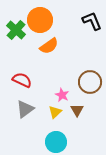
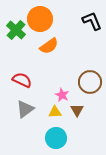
orange circle: moved 1 px up
yellow triangle: rotated 40 degrees clockwise
cyan circle: moved 4 px up
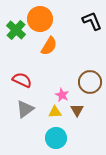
orange semicircle: rotated 24 degrees counterclockwise
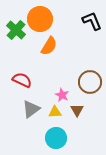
gray triangle: moved 6 px right
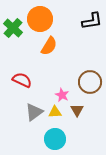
black L-shape: rotated 105 degrees clockwise
green cross: moved 3 px left, 2 px up
gray triangle: moved 3 px right, 3 px down
cyan circle: moved 1 px left, 1 px down
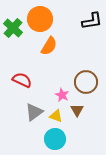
brown circle: moved 4 px left
yellow triangle: moved 1 px right, 4 px down; rotated 24 degrees clockwise
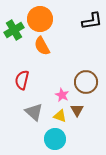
green cross: moved 1 px right, 2 px down; rotated 18 degrees clockwise
orange semicircle: moved 7 px left; rotated 120 degrees clockwise
red semicircle: rotated 102 degrees counterclockwise
gray triangle: rotated 42 degrees counterclockwise
yellow triangle: moved 4 px right
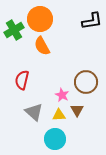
yellow triangle: moved 1 px left, 1 px up; rotated 24 degrees counterclockwise
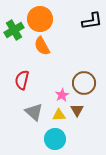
brown circle: moved 2 px left, 1 px down
pink star: rotated 16 degrees clockwise
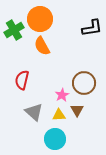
black L-shape: moved 7 px down
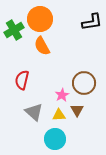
black L-shape: moved 6 px up
